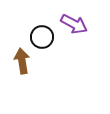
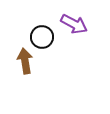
brown arrow: moved 3 px right
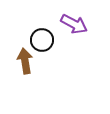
black circle: moved 3 px down
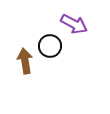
black circle: moved 8 px right, 6 px down
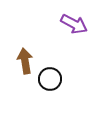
black circle: moved 33 px down
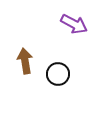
black circle: moved 8 px right, 5 px up
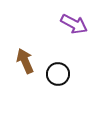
brown arrow: rotated 15 degrees counterclockwise
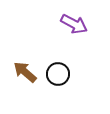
brown arrow: moved 11 px down; rotated 25 degrees counterclockwise
